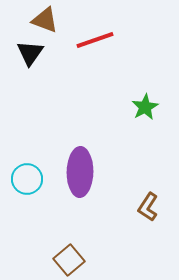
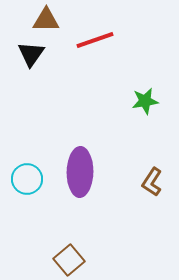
brown triangle: moved 1 px right; rotated 20 degrees counterclockwise
black triangle: moved 1 px right, 1 px down
green star: moved 6 px up; rotated 20 degrees clockwise
brown L-shape: moved 4 px right, 25 px up
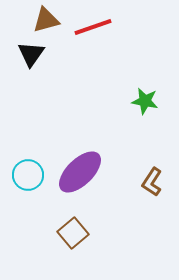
brown triangle: rotated 16 degrees counterclockwise
red line: moved 2 px left, 13 px up
green star: rotated 20 degrees clockwise
purple ellipse: rotated 45 degrees clockwise
cyan circle: moved 1 px right, 4 px up
brown square: moved 4 px right, 27 px up
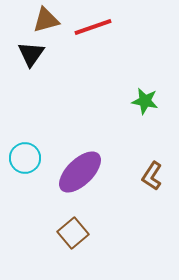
cyan circle: moved 3 px left, 17 px up
brown L-shape: moved 6 px up
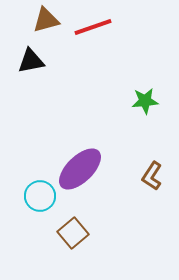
black triangle: moved 7 px down; rotated 44 degrees clockwise
green star: rotated 16 degrees counterclockwise
cyan circle: moved 15 px right, 38 px down
purple ellipse: moved 3 px up
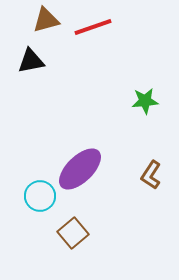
brown L-shape: moved 1 px left, 1 px up
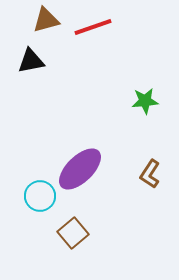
brown L-shape: moved 1 px left, 1 px up
